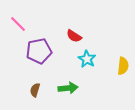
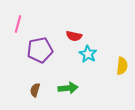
pink line: rotated 60 degrees clockwise
red semicircle: rotated 21 degrees counterclockwise
purple pentagon: moved 1 px right, 1 px up
cyan star: moved 1 px right, 5 px up
yellow semicircle: moved 1 px left
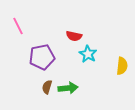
pink line: moved 2 px down; rotated 42 degrees counterclockwise
purple pentagon: moved 2 px right, 7 px down
brown semicircle: moved 12 px right, 3 px up
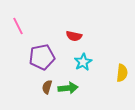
cyan star: moved 5 px left, 8 px down; rotated 12 degrees clockwise
yellow semicircle: moved 7 px down
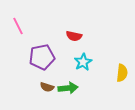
brown semicircle: rotated 88 degrees counterclockwise
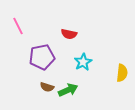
red semicircle: moved 5 px left, 2 px up
green arrow: moved 2 px down; rotated 18 degrees counterclockwise
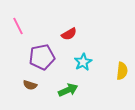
red semicircle: rotated 42 degrees counterclockwise
yellow semicircle: moved 2 px up
brown semicircle: moved 17 px left, 2 px up
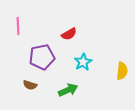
pink line: rotated 24 degrees clockwise
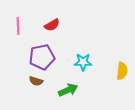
red semicircle: moved 17 px left, 9 px up
cyan star: rotated 30 degrees clockwise
brown semicircle: moved 6 px right, 4 px up
